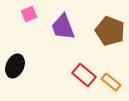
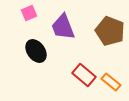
pink square: moved 1 px up
black ellipse: moved 21 px right, 15 px up; rotated 60 degrees counterclockwise
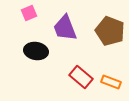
purple trapezoid: moved 2 px right, 1 px down
black ellipse: rotated 45 degrees counterclockwise
red rectangle: moved 3 px left, 2 px down
orange rectangle: rotated 18 degrees counterclockwise
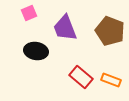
orange rectangle: moved 2 px up
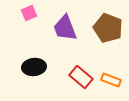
brown pentagon: moved 2 px left, 3 px up
black ellipse: moved 2 px left, 16 px down; rotated 15 degrees counterclockwise
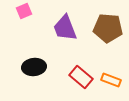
pink square: moved 5 px left, 2 px up
brown pentagon: rotated 16 degrees counterclockwise
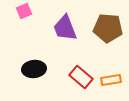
black ellipse: moved 2 px down
orange rectangle: rotated 30 degrees counterclockwise
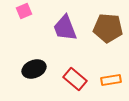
black ellipse: rotated 15 degrees counterclockwise
red rectangle: moved 6 px left, 2 px down
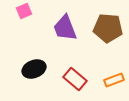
orange rectangle: moved 3 px right; rotated 12 degrees counterclockwise
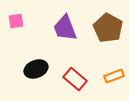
pink square: moved 8 px left, 10 px down; rotated 14 degrees clockwise
brown pentagon: rotated 24 degrees clockwise
black ellipse: moved 2 px right
orange rectangle: moved 4 px up
